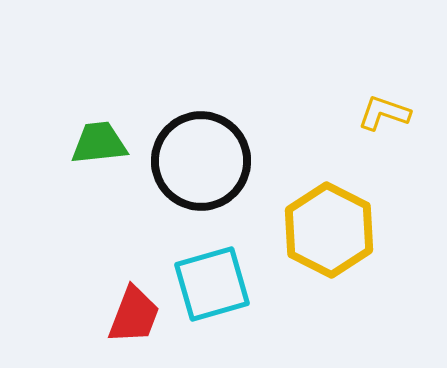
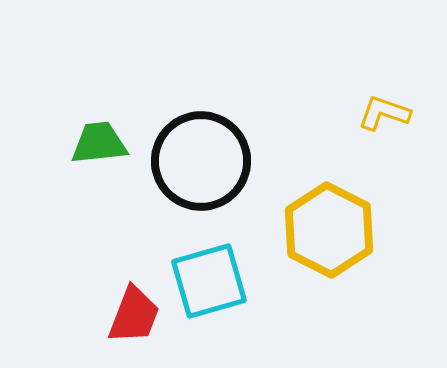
cyan square: moved 3 px left, 3 px up
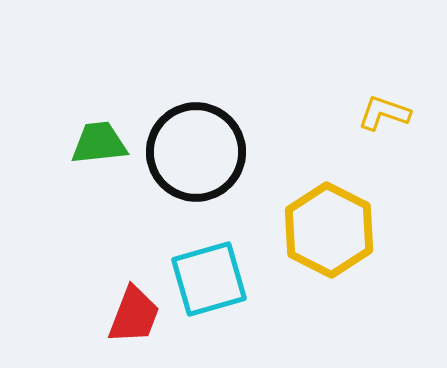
black circle: moved 5 px left, 9 px up
cyan square: moved 2 px up
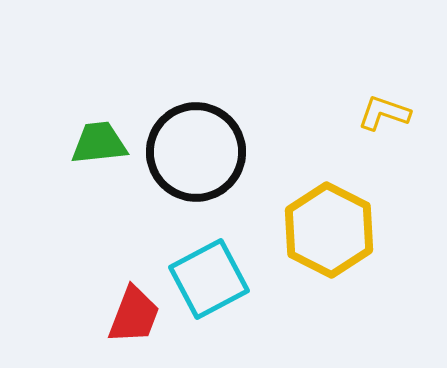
cyan square: rotated 12 degrees counterclockwise
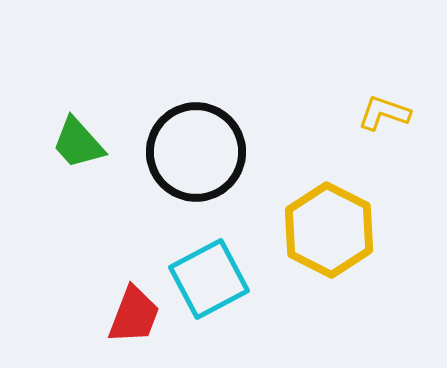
green trapezoid: moved 21 px left; rotated 126 degrees counterclockwise
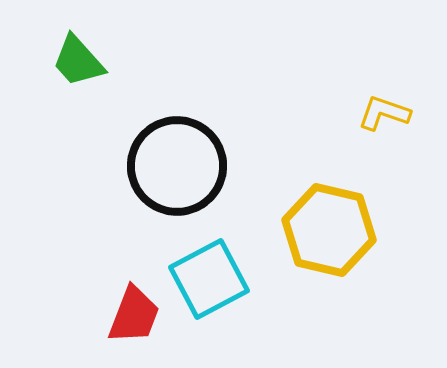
green trapezoid: moved 82 px up
black circle: moved 19 px left, 14 px down
yellow hexagon: rotated 14 degrees counterclockwise
